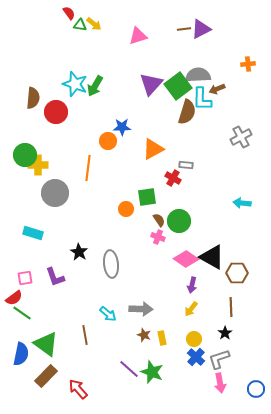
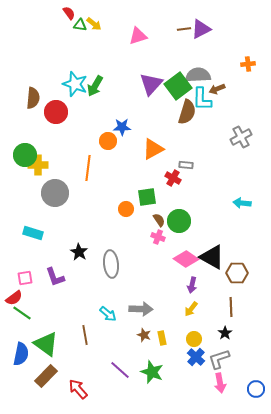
purple line at (129, 369): moved 9 px left, 1 px down
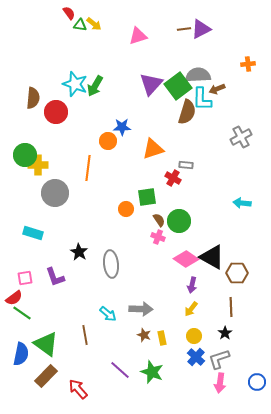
orange triangle at (153, 149): rotated 10 degrees clockwise
yellow circle at (194, 339): moved 3 px up
pink arrow at (220, 383): rotated 18 degrees clockwise
blue circle at (256, 389): moved 1 px right, 7 px up
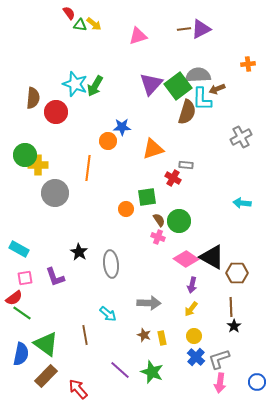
cyan rectangle at (33, 233): moved 14 px left, 16 px down; rotated 12 degrees clockwise
gray arrow at (141, 309): moved 8 px right, 6 px up
black star at (225, 333): moved 9 px right, 7 px up
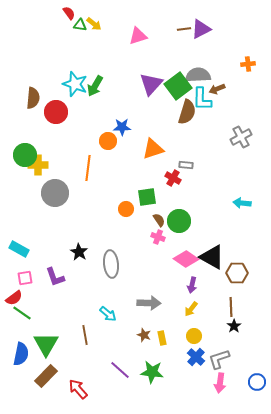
green triangle at (46, 344): rotated 24 degrees clockwise
green star at (152, 372): rotated 15 degrees counterclockwise
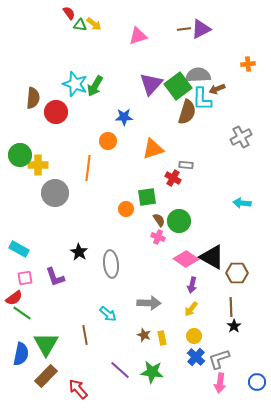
blue star at (122, 127): moved 2 px right, 10 px up
green circle at (25, 155): moved 5 px left
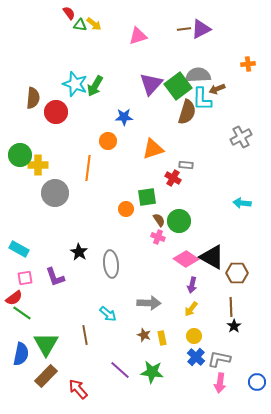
gray L-shape at (219, 359): rotated 30 degrees clockwise
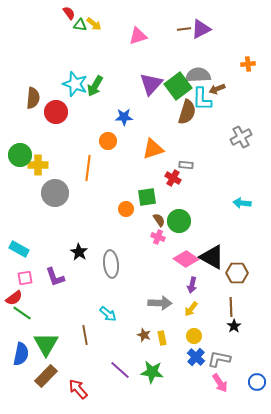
gray arrow at (149, 303): moved 11 px right
pink arrow at (220, 383): rotated 42 degrees counterclockwise
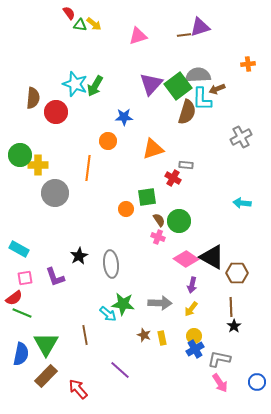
brown line at (184, 29): moved 6 px down
purple triangle at (201, 29): moved 1 px left, 2 px up; rotated 10 degrees clockwise
black star at (79, 252): moved 4 px down; rotated 12 degrees clockwise
green line at (22, 313): rotated 12 degrees counterclockwise
blue cross at (196, 357): moved 1 px left, 8 px up; rotated 18 degrees clockwise
green star at (152, 372): moved 29 px left, 68 px up
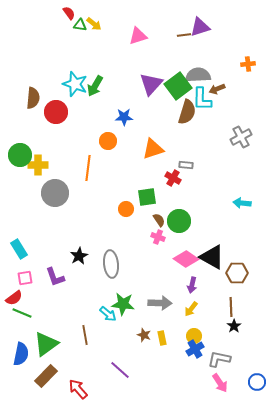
cyan rectangle at (19, 249): rotated 30 degrees clockwise
green triangle at (46, 344): rotated 24 degrees clockwise
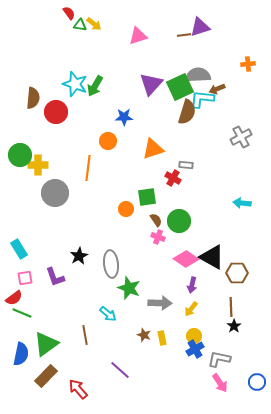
green square at (178, 86): moved 2 px right, 1 px down; rotated 12 degrees clockwise
cyan L-shape at (202, 99): rotated 95 degrees clockwise
brown semicircle at (159, 220): moved 3 px left
green star at (123, 304): moved 6 px right, 16 px up; rotated 15 degrees clockwise
